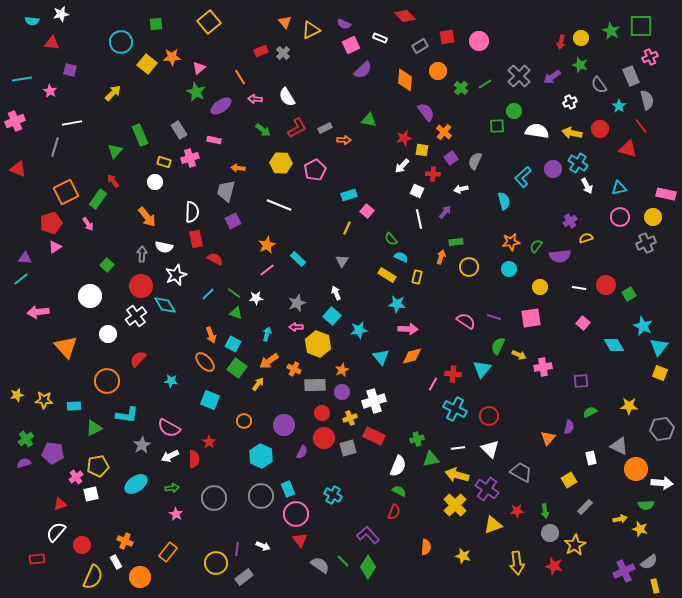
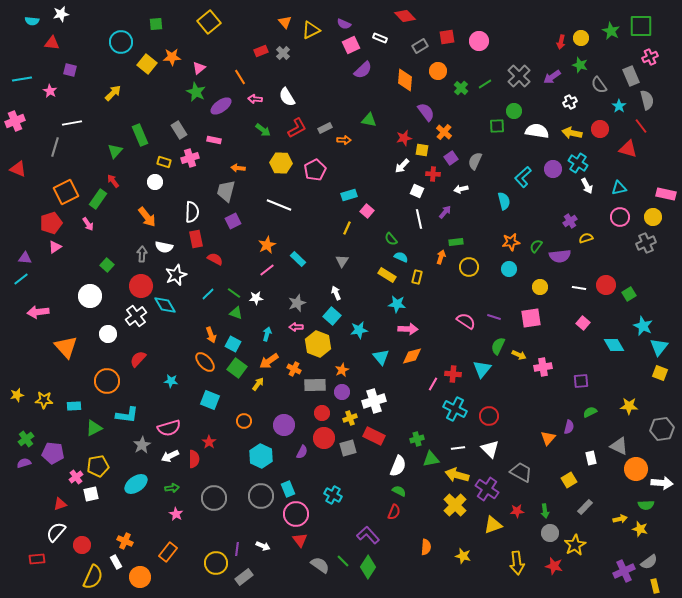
pink semicircle at (169, 428): rotated 45 degrees counterclockwise
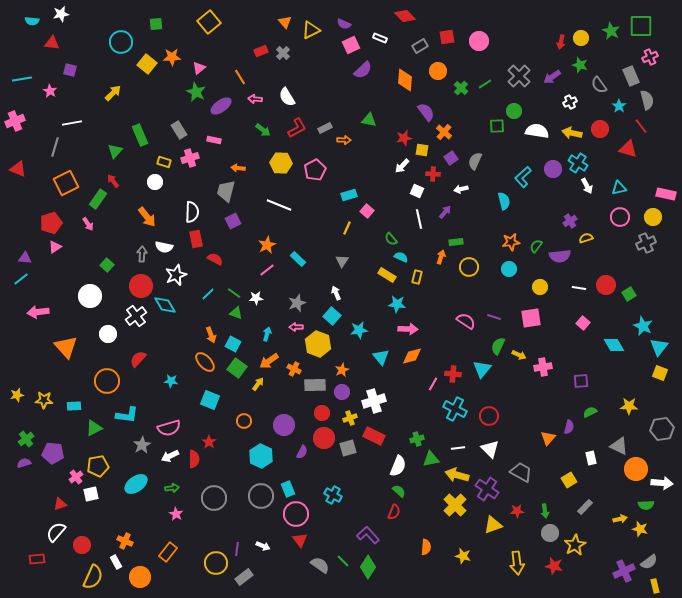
orange square at (66, 192): moved 9 px up
green semicircle at (399, 491): rotated 16 degrees clockwise
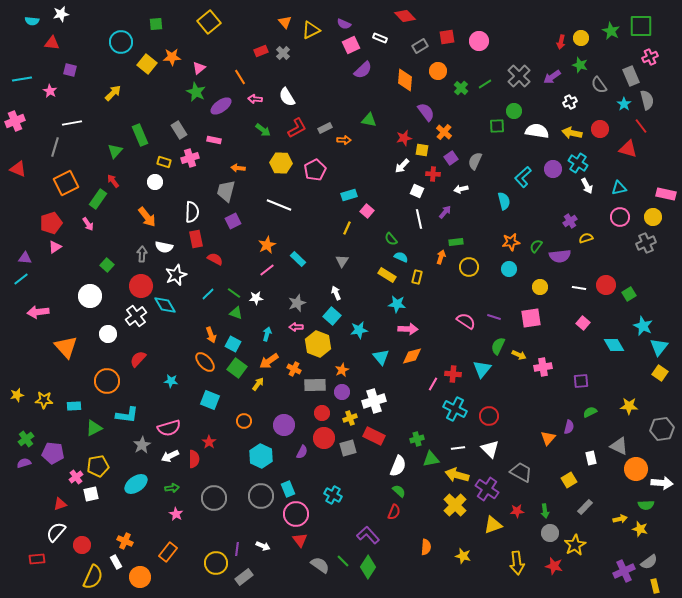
cyan star at (619, 106): moved 5 px right, 2 px up
yellow square at (660, 373): rotated 14 degrees clockwise
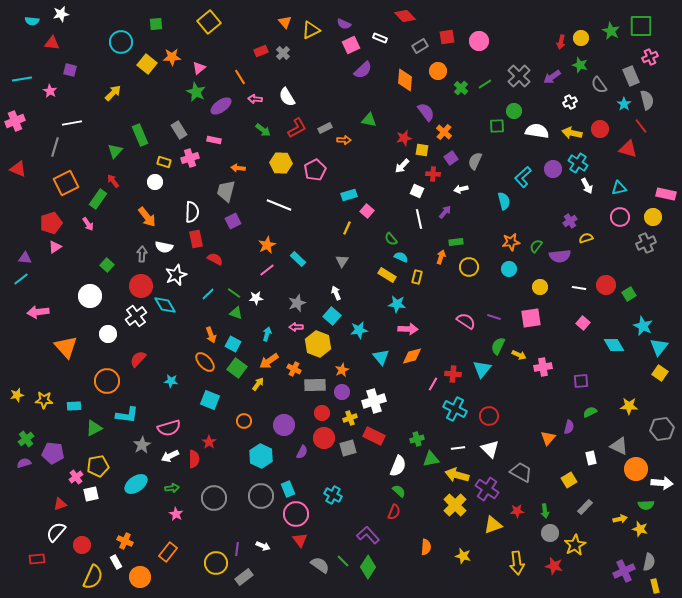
gray semicircle at (649, 562): rotated 42 degrees counterclockwise
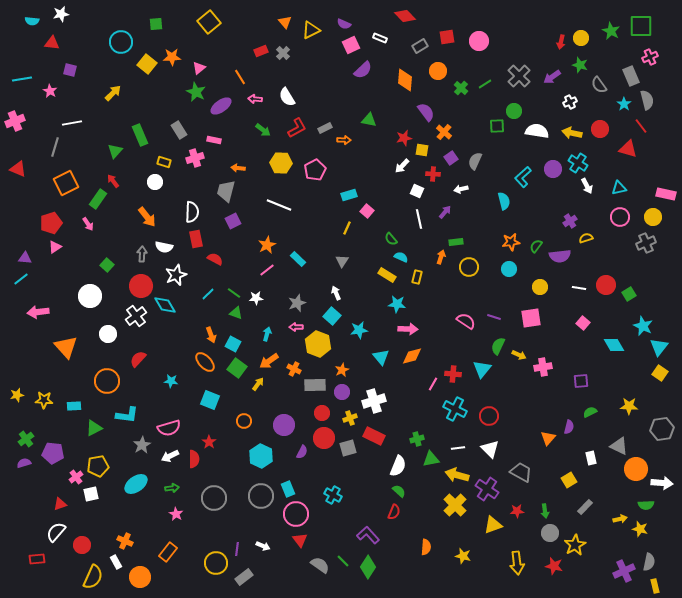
pink cross at (190, 158): moved 5 px right
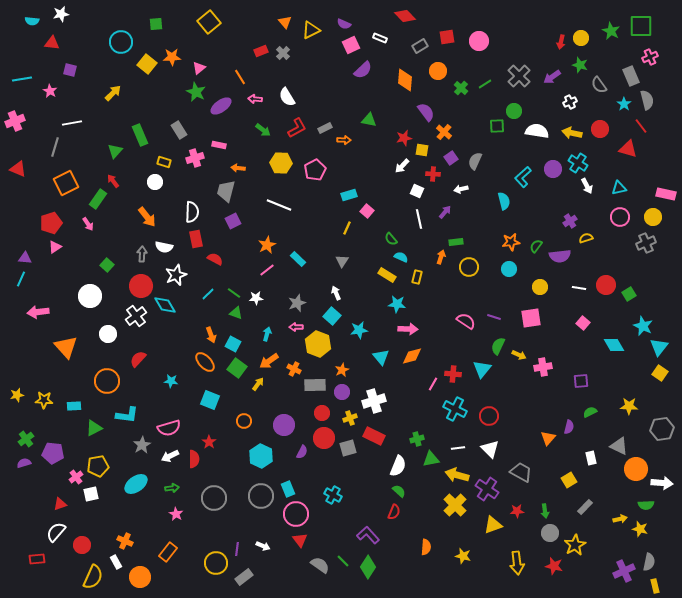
pink rectangle at (214, 140): moved 5 px right, 5 px down
cyan line at (21, 279): rotated 28 degrees counterclockwise
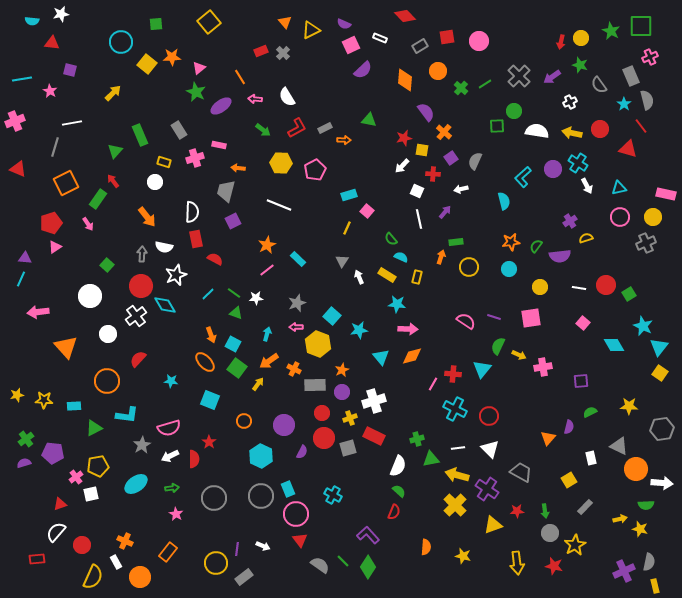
white arrow at (336, 293): moved 23 px right, 16 px up
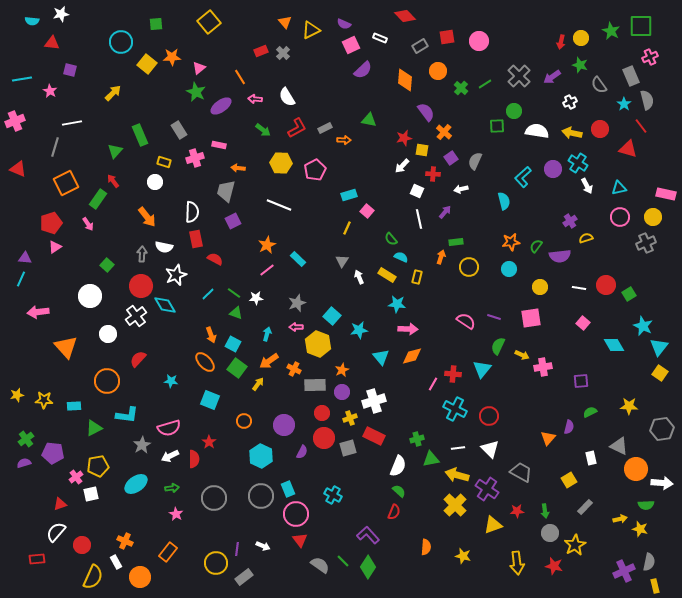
yellow arrow at (519, 355): moved 3 px right
